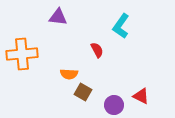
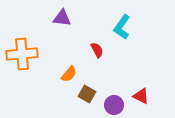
purple triangle: moved 4 px right, 1 px down
cyan L-shape: moved 1 px right, 1 px down
orange semicircle: rotated 54 degrees counterclockwise
brown square: moved 4 px right, 2 px down
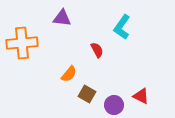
orange cross: moved 11 px up
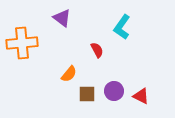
purple triangle: rotated 30 degrees clockwise
brown square: rotated 30 degrees counterclockwise
purple circle: moved 14 px up
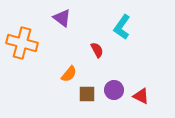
orange cross: rotated 20 degrees clockwise
purple circle: moved 1 px up
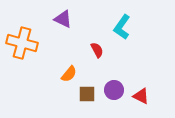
purple triangle: moved 1 px right, 1 px down; rotated 12 degrees counterclockwise
